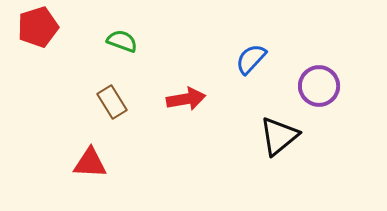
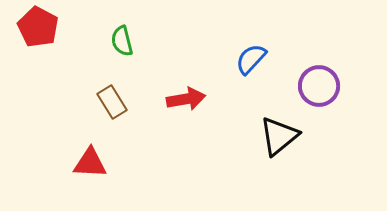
red pentagon: rotated 27 degrees counterclockwise
green semicircle: rotated 124 degrees counterclockwise
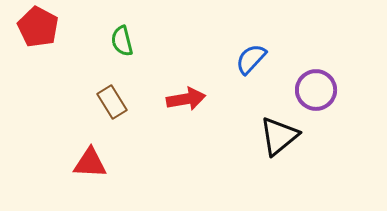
purple circle: moved 3 px left, 4 px down
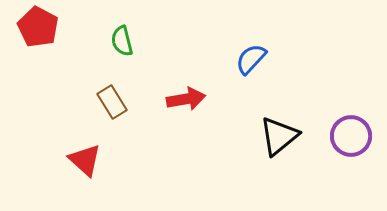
purple circle: moved 35 px right, 46 px down
red triangle: moved 5 px left, 3 px up; rotated 39 degrees clockwise
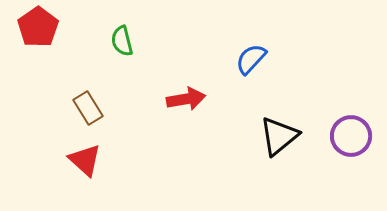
red pentagon: rotated 9 degrees clockwise
brown rectangle: moved 24 px left, 6 px down
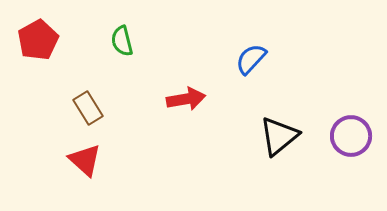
red pentagon: moved 13 px down; rotated 6 degrees clockwise
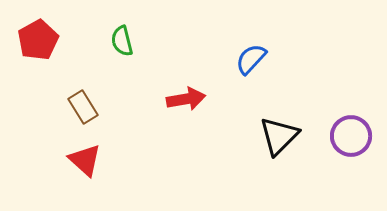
brown rectangle: moved 5 px left, 1 px up
black triangle: rotated 6 degrees counterclockwise
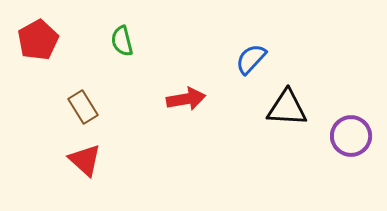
black triangle: moved 8 px right, 28 px up; rotated 48 degrees clockwise
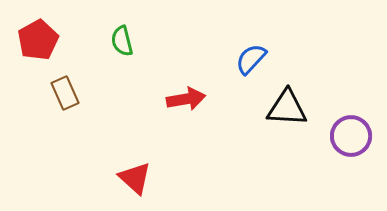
brown rectangle: moved 18 px left, 14 px up; rotated 8 degrees clockwise
red triangle: moved 50 px right, 18 px down
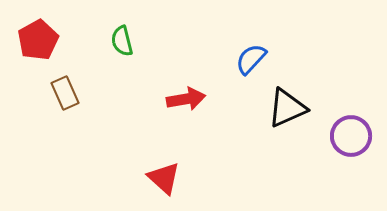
black triangle: rotated 27 degrees counterclockwise
red triangle: moved 29 px right
